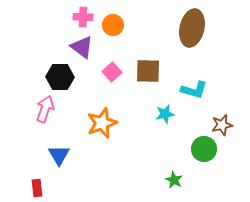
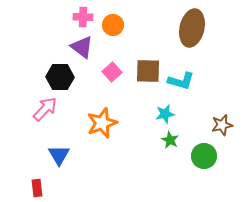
cyan L-shape: moved 13 px left, 9 px up
pink arrow: rotated 24 degrees clockwise
green circle: moved 7 px down
green star: moved 4 px left, 40 px up
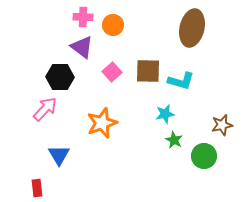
green star: moved 4 px right
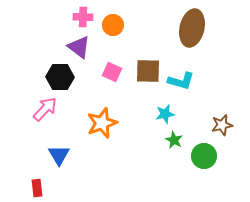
purple triangle: moved 3 px left
pink square: rotated 24 degrees counterclockwise
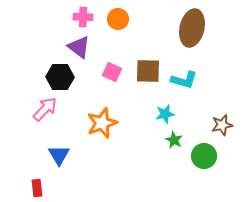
orange circle: moved 5 px right, 6 px up
cyan L-shape: moved 3 px right, 1 px up
